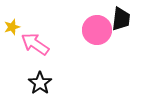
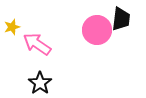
pink arrow: moved 2 px right
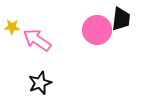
yellow star: rotated 21 degrees clockwise
pink arrow: moved 4 px up
black star: rotated 15 degrees clockwise
